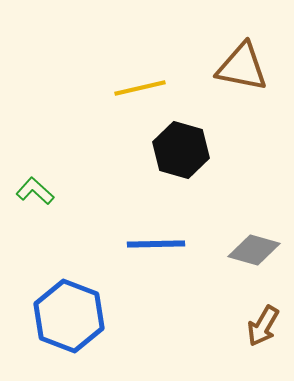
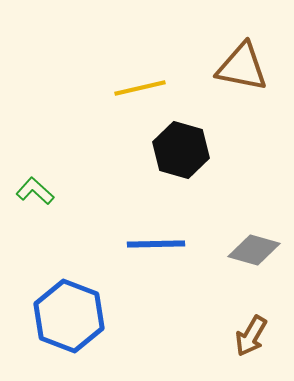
brown arrow: moved 12 px left, 10 px down
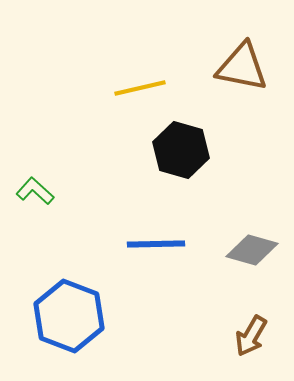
gray diamond: moved 2 px left
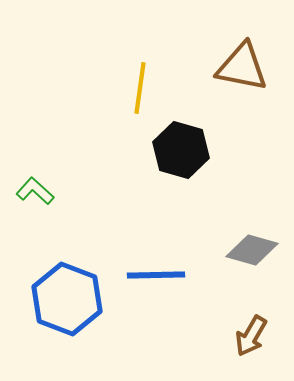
yellow line: rotated 69 degrees counterclockwise
blue line: moved 31 px down
blue hexagon: moved 2 px left, 17 px up
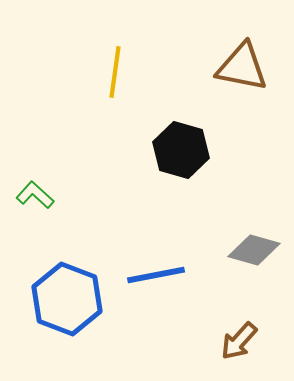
yellow line: moved 25 px left, 16 px up
green L-shape: moved 4 px down
gray diamond: moved 2 px right
blue line: rotated 10 degrees counterclockwise
brown arrow: moved 12 px left, 5 px down; rotated 12 degrees clockwise
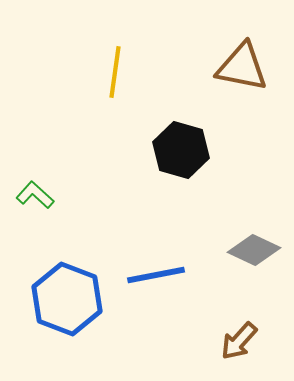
gray diamond: rotated 9 degrees clockwise
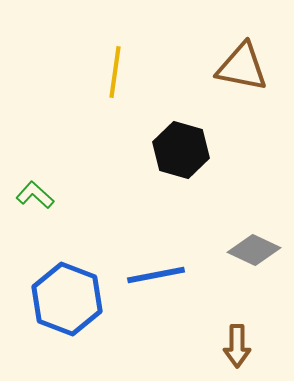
brown arrow: moved 2 px left, 5 px down; rotated 42 degrees counterclockwise
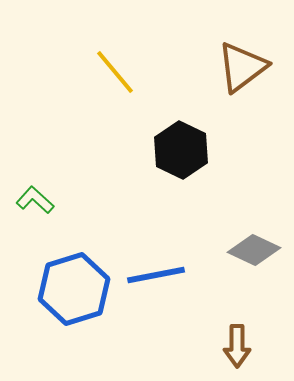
brown triangle: rotated 48 degrees counterclockwise
yellow line: rotated 48 degrees counterclockwise
black hexagon: rotated 10 degrees clockwise
green L-shape: moved 5 px down
blue hexagon: moved 7 px right, 10 px up; rotated 22 degrees clockwise
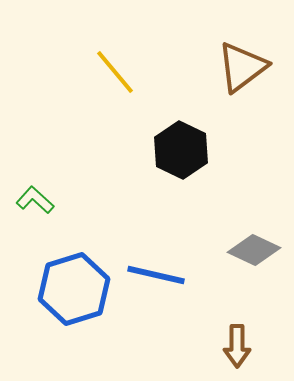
blue line: rotated 24 degrees clockwise
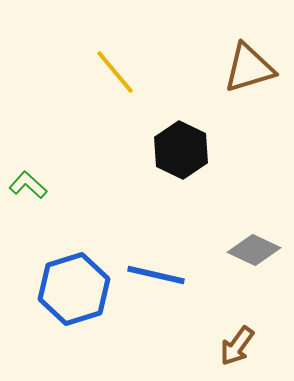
brown triangle: moved 7 px right, 1 px down; rotated 20 degrees clockwise
green L-shape: moved 7 px left, 15 px up
brown arrow: rotated 36 degrees clockwise
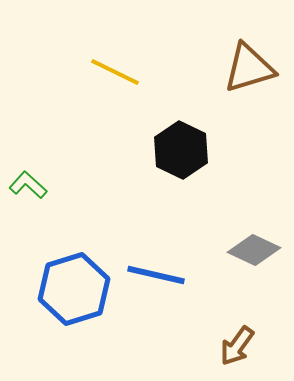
yellow line: rotated 24 degrees counterclockwise
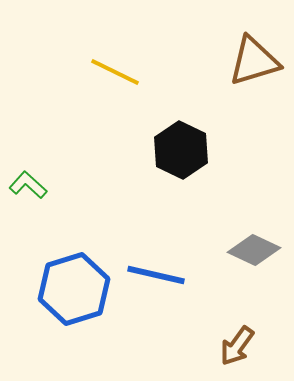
brown triangle: moved 5 px right, 7 px up
